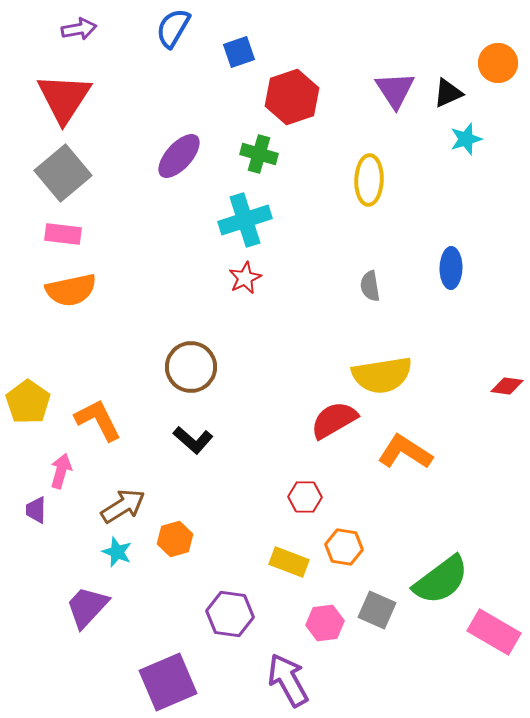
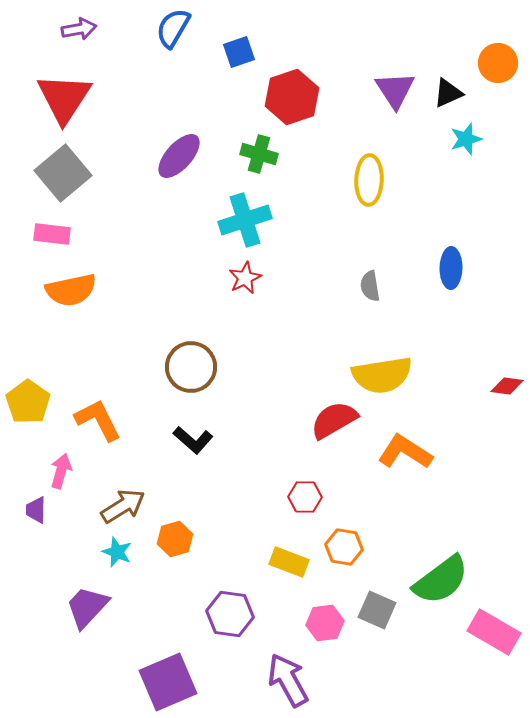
pink rectangle at (63, 234): moved 11 px left
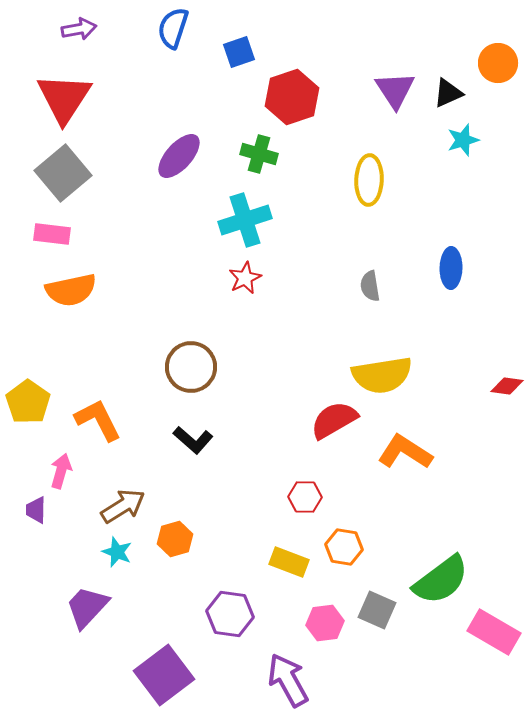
blue semicircle at (173, 28): rotated 12 degrees counterclockwise
cyan star at (466, 139): moved 3 px left, 1 px down
purple square at (168, 682): moved 4 px left, 7 px up; rotated 14 degrees counterclockwise
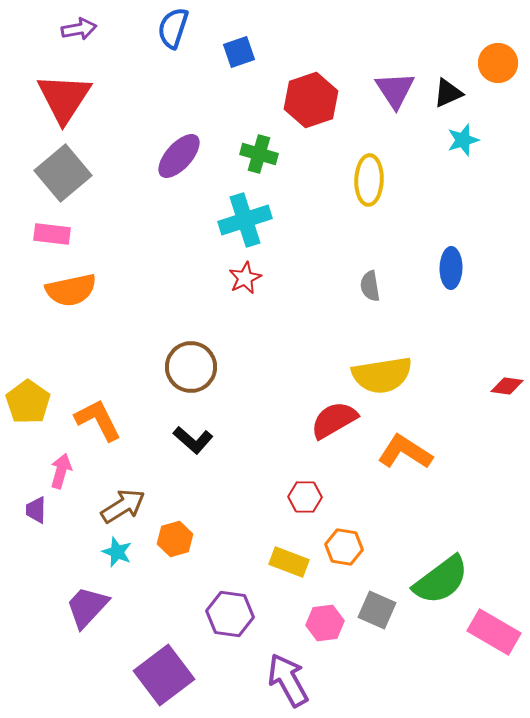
red hexagon at (292, 97): moved 19 px right, 3 px down
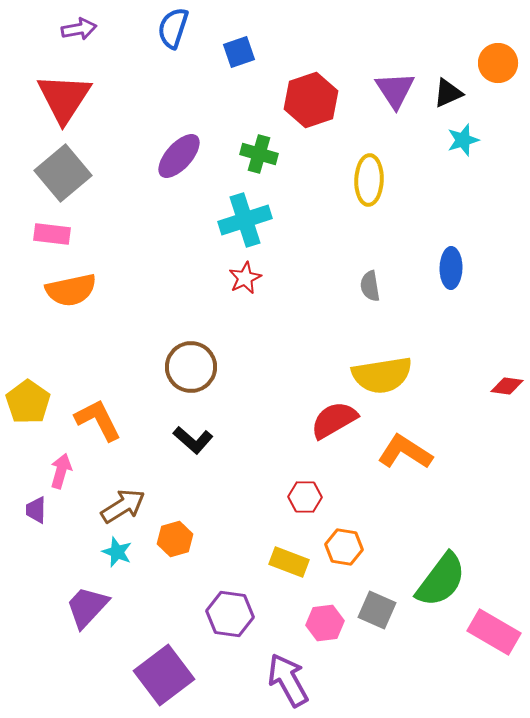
green semicircle at (441, 580): rotated 16 degrees counterclockwise
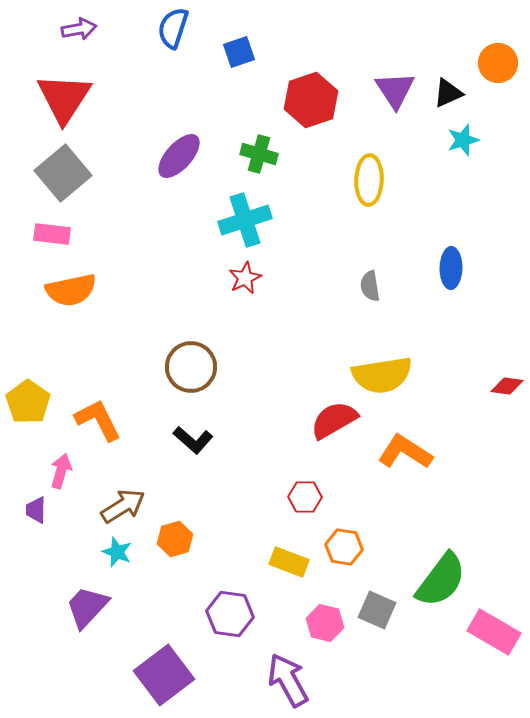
pink hexagon at (325, 623): rotated 21 degrees clockwise
